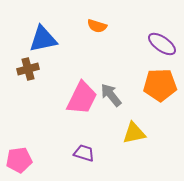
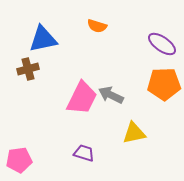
orange pentagon: moved 4 px right, 1 px up
gray arrow: rotated 25 degrees counterclockwise
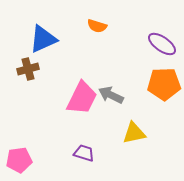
blue triangle: rotated 12 degrees counterclockwise
